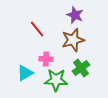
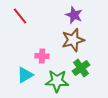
purple star: moved 1 px left
red line: moved 17 px left, 13 px up
pink cross: moved 4 px left, 3 px up
cyan triangle: moved 2 px down
green star: moved 1 px right, 1 px down
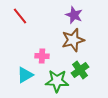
green cross: moved 1 px left, 2 px down
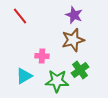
cyan triangle: moved 1 px left, 1 px down
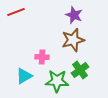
red line: moved 4 px left, 4 px up; rotated 72 degrees counterclockwise
pink cross: moved 1 px down
